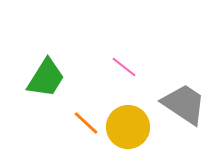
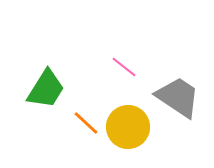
green trapezoid: moved 11 px down
gray trapezoid: moved 6 px left, 7 px up
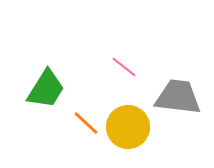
gray trapezoid: rotated 27 degrees counterclockwise
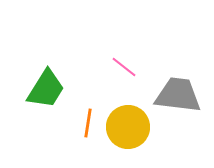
gray trapezoid: moved 2 px up
orange line: moved 2 px right; rotated 56 degrees clockwise
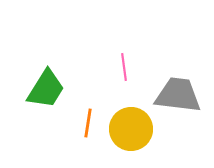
pink line: rotated 44 degrees clockwise
yellow circle: moved 3 px right, 2 px down
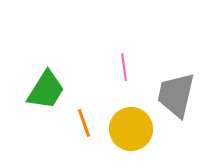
green trapezoid: moved 1 px down
gray trapezoid: moved 2 px left; rotated 84 degrees counterclockwise
orange line: moved 4 px left; rotated 28 degrees counterclockwise
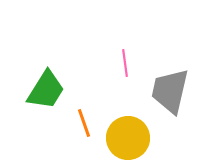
pink line: moved 1 px right, 4 px up
gray trapezoid: moved 6 px left, 4 px up
yellow circle: moved 3 px left, 9 px down
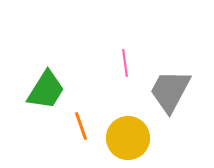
gray trapezoid: rotated 15 degrees clockwise
orange line: moved 3 px left, 3 px down
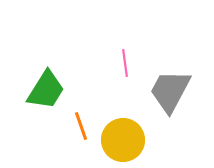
yellow circle: moved 5 px left, 2 px down
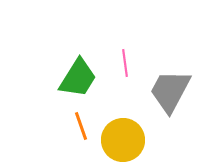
green trapezoid: moved 32 px right, 12 px up
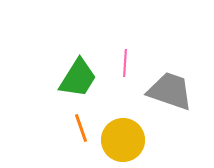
pink line: rotated 12 degrees clockwise
gray trapezoid: rotated 81 degrees clockwise
orange line: moved 2 px down
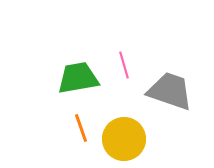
pink line: moved 1 px left, 2 px down; rotated 20 degrees counterclockwise
green trapezoid: rotated 132 degrees counterclockwise
yellow circle: moved 1 px right, 1 px up
